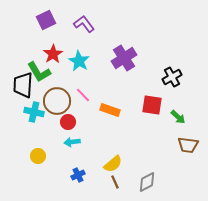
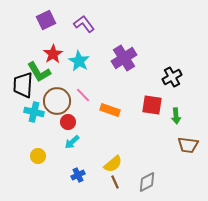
green arrow: moved 2 px left, 1 px up; rotated 42 degrees clockwise
cyan arrow: rotated 35 degrees counterclockwise
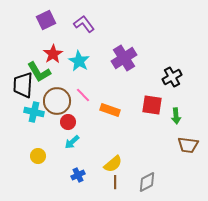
brown line: rotated 24 degrees clockwise
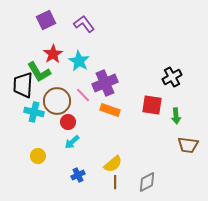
purple cross: moved 19 px left, 25 px down; rotated 10 degrees clockwise
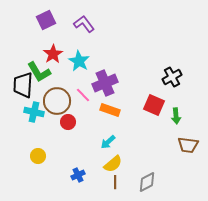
red square: moved 2 px right; rotated 15 degrees clockwise
cyan arrow: moved 36 px right
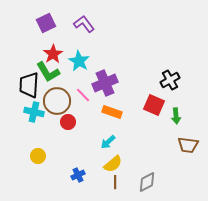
purple square: moved 3 px down
green L-shape: moved 9 px right
black cross: moved 2 px left, 3 px down
black trapezoid: moved 6 px right
orange rectangle: moved 2 px right, 2 px down
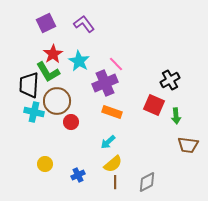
pink line: moved 33 px right, 31 px up
red circle: moved 3 px right
yellow circle: moved 7 px right, 8 px down
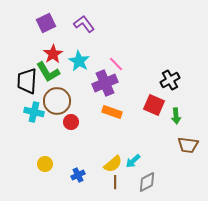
black trapezoid: moved 2 px left, 4 px up
cyan arrow: moved 25 px right, 19 px down
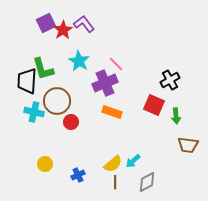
red star: moved 10 px right, 24 px up
green L-shape: moved 5 px left, 3 px up; rotated 15 degrees clockwise
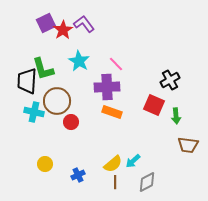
purple cross: moved 2 px right, 4 px down; rotated 20 degrees clockwise
